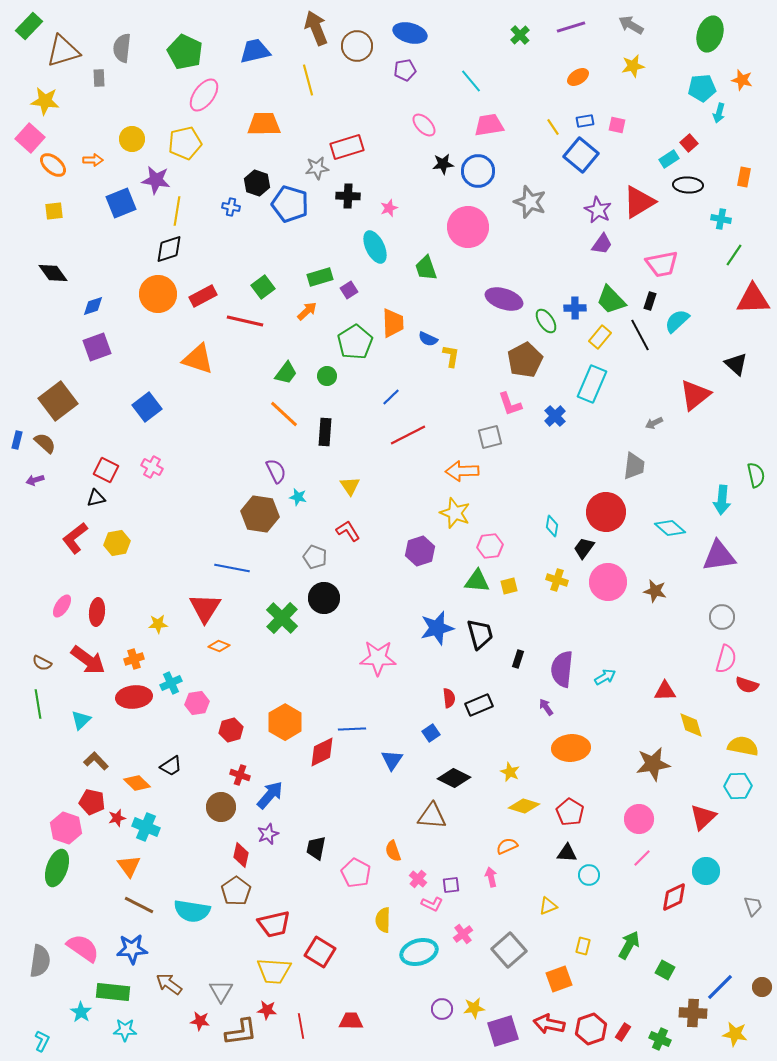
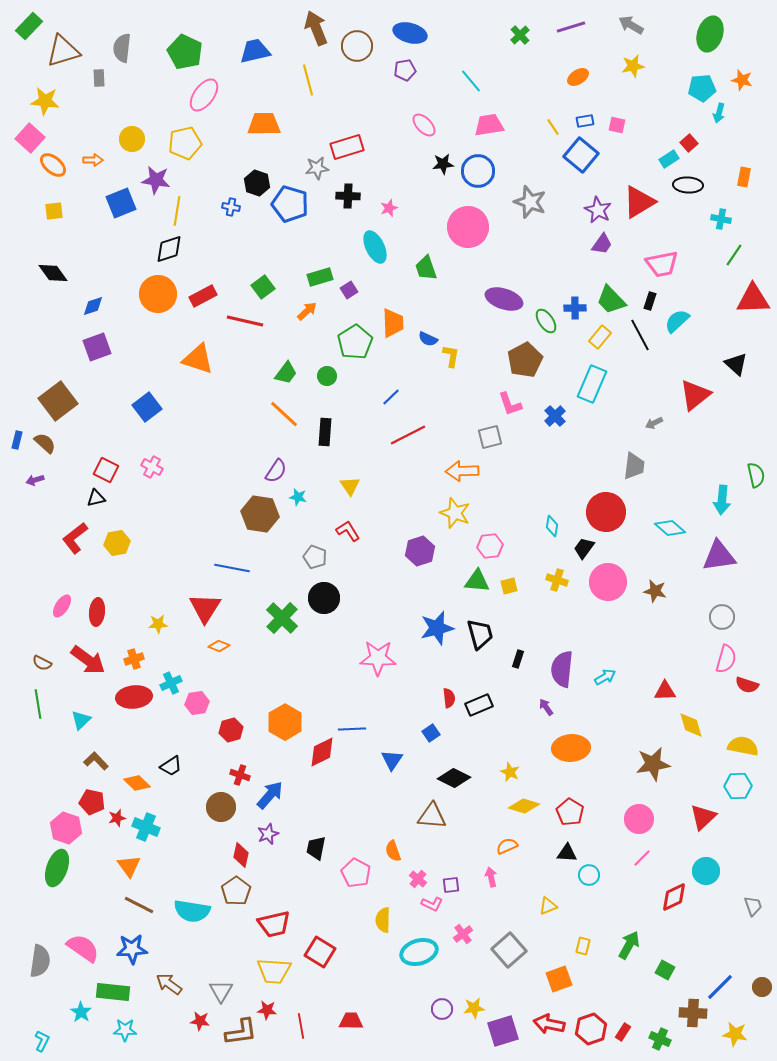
purple semicircle at (276, 471): rotated 60 degrees clockwise
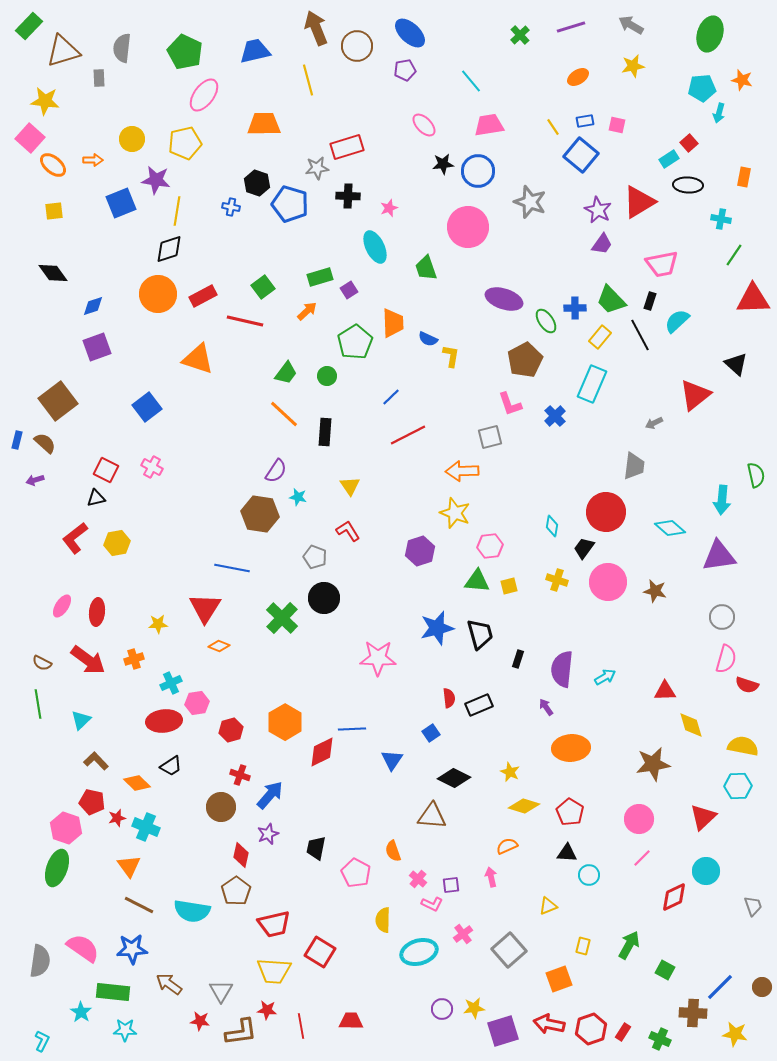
blue ellipse at (410, 33): rotated 28 degrees clockwise
red ellipse at (134, 697): moved 30 px right, 24 px down
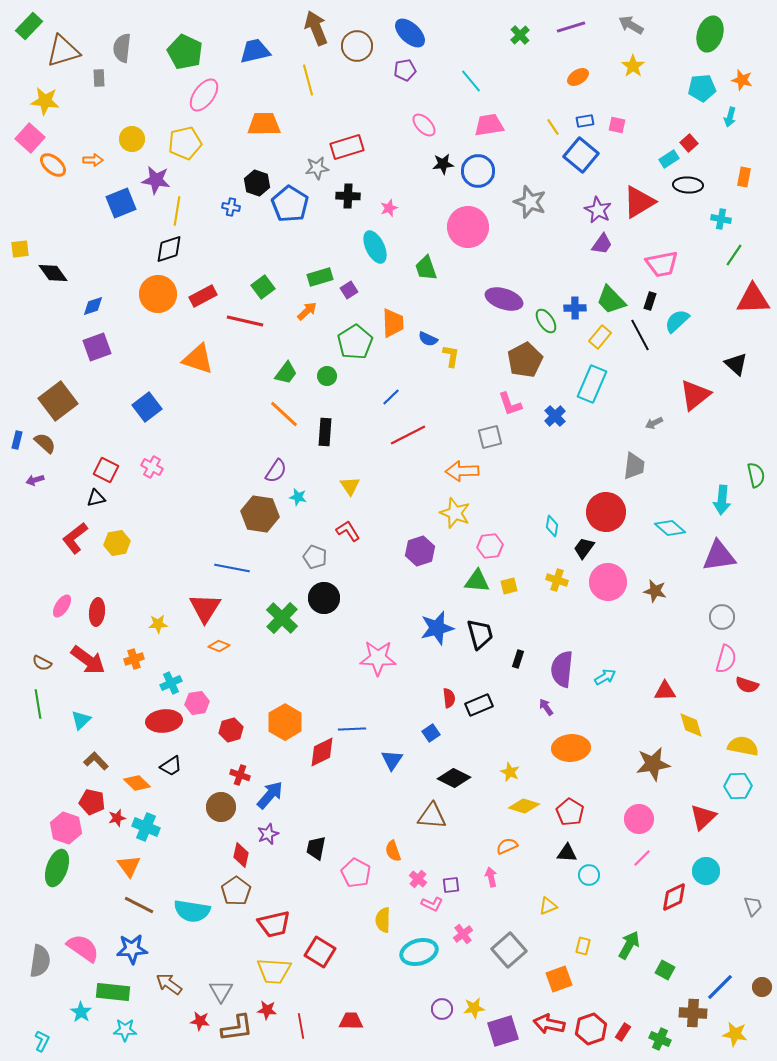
yellow star at (633, 66): rotated 25 degrees counterclockwise
cyan arrow at (719, 113): moved 11 px right, 4 px down
blue pentagon at (290, 204): rotated 15 degrees clockwise
yellow square at (54, 211): moved 34 px left, 38 px down
brown L-shape at (241, 1032): moved 4 px left, 4 px up
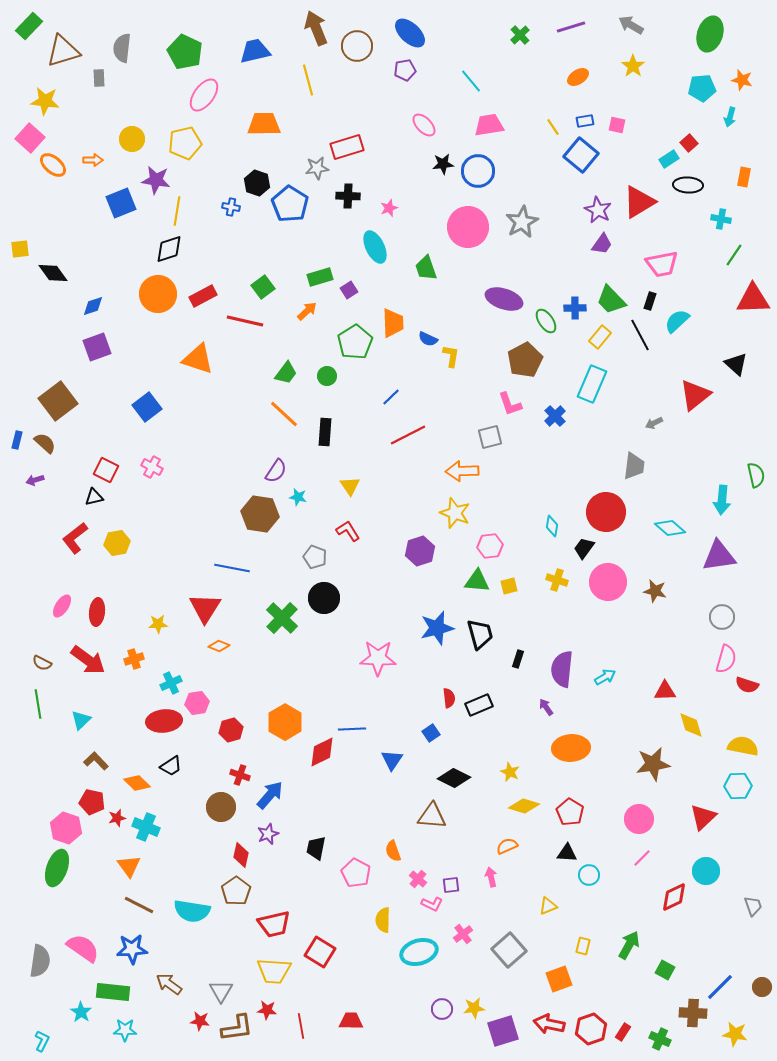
gray star at (530, 202): moved 8 px left, 20 px down; rotated 24 degrees clockwise
black triangle at (96, 498): moved 2 px left, 1 px up
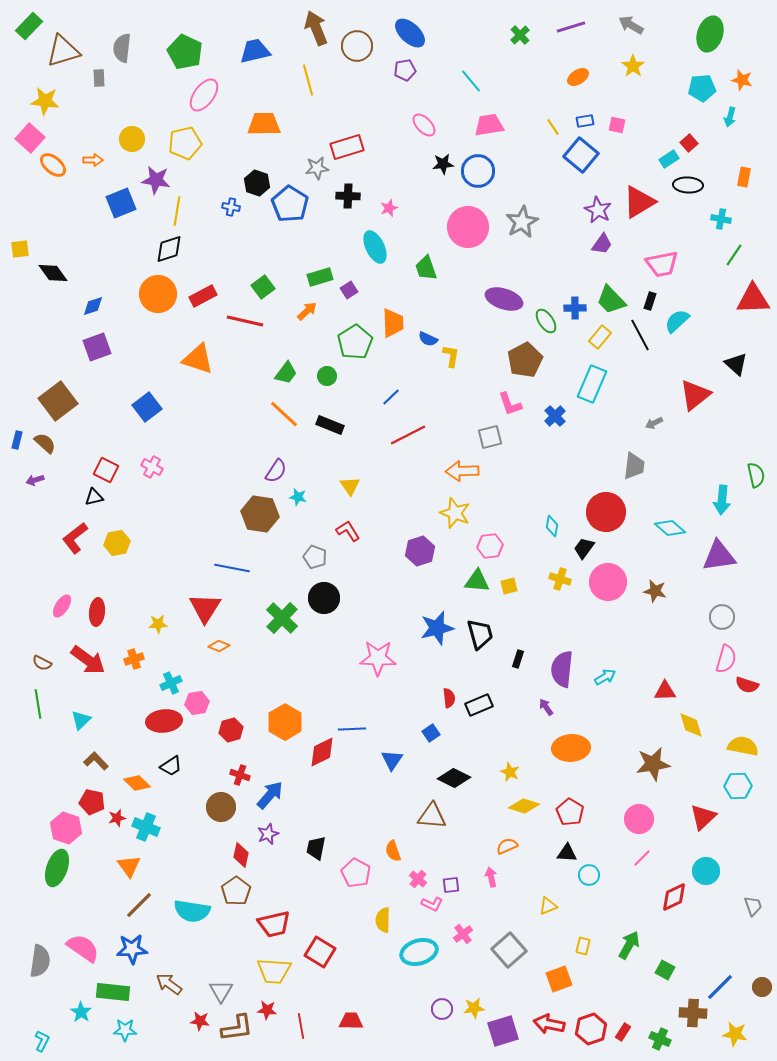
black rectangle at (325, 432): moved 5 px right, 7 px up; rotated 72 degrees counterclockwise
yellow cross at (557, 580): moved 3 px right, 1 px up
brown line at (139, 905): rotated 72 degrees counterclockwise
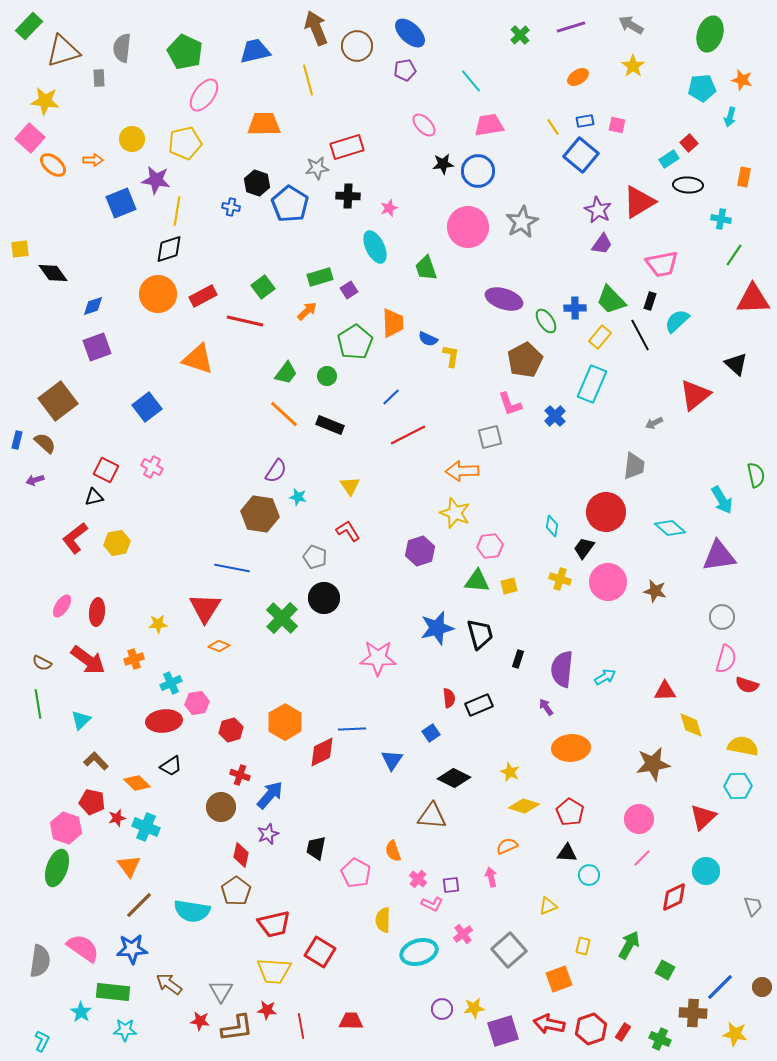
cyan arrow at (722, 500): rotated 36 degrees counterclockwise
